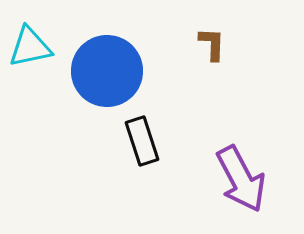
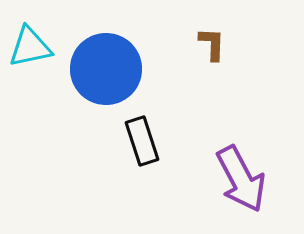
blue circle: moved 1 px left, 2 px up
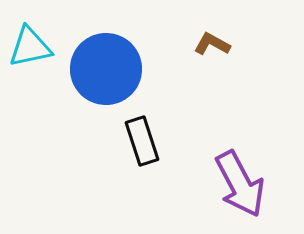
brown L-shape: rotated 63 degrees counterclockwise
purple arrow: moved 1 px left, 5 px down
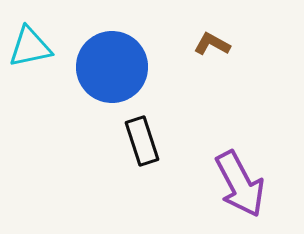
blue circle: moved 6 px right, 2 px up
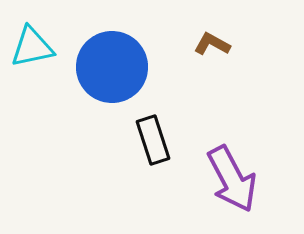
cyan triangle: moved 2 px right
black rectangle: moved 11 px right, 1 px up
purple arrow: moved 8 px left, 5 px up
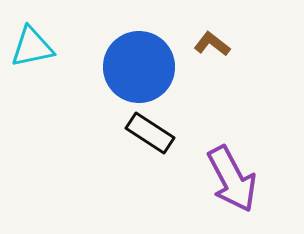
brown L-shape: rotated 9 degrees clockwise
blue circle: moved 27 px right
black rectangle: moved 3 px left, 7 px up; rotated 39 degrees counterclockwise
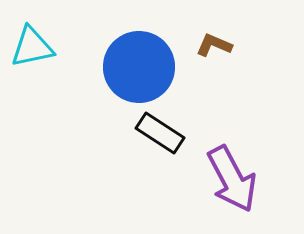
brown L-shape: moved 2 px right, 1 px down; rotated 15 degrees counterclockwise
black rectangle: moved 10 px right
